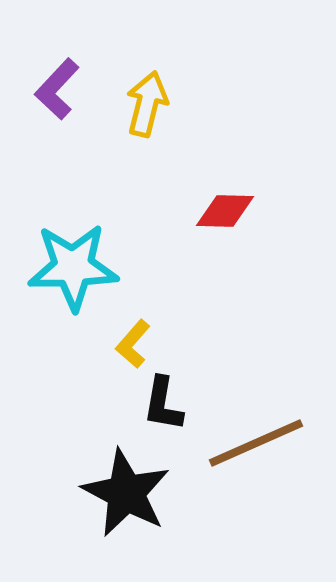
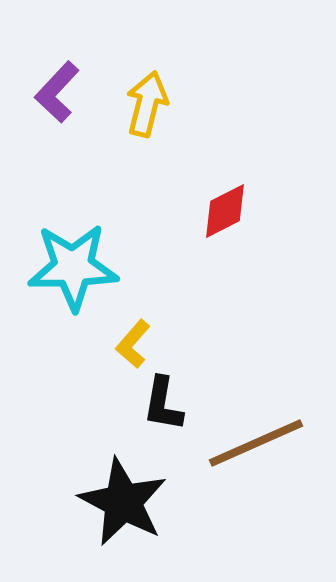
purple L-shape: moved 3 px down
red diamond: rotated 28 degrees counterclockwise
black star: moved 3 px left, 9 px down
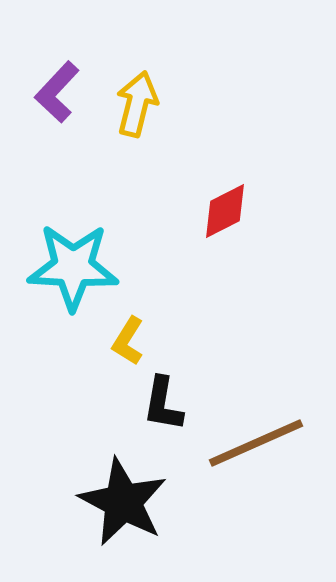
yellow arrow: moved 10 px left
cyan star: rotated 4 degrees clockwise
yellow L-shape: moved 5 px left, 3 px up; rotated 9 degrees counterclockwise
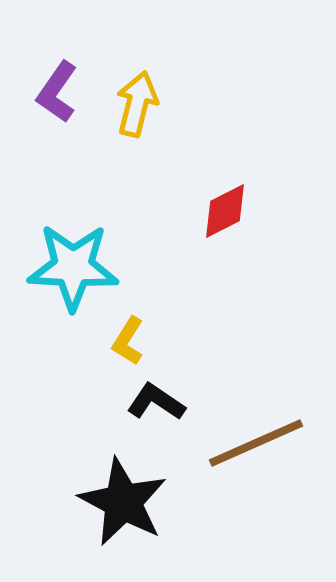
purple L-shape: rotated 8 degrees counterclockwise
black L-shape: moved 7 px left, 2 px up; rotated 114 degrees clockwise
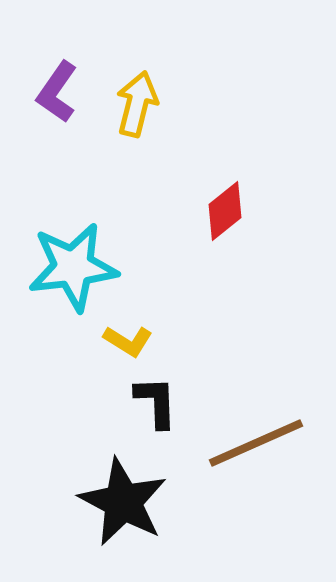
red diamond: rotated 12 degrees counterclockwise
cyan star: rotated 10 degrees counterclockwise
yellow L-shape: rotated 90 degrees counterclockwise
black L-shape: rotated 54 degrees clockwise
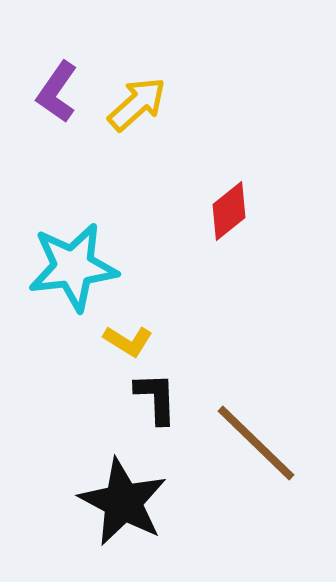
yellow arrow: rotated 34 degrees clockwise
red diamond: moved 4 px right
black L-shape: moved 4 px up
brown line: rotated 68 degrees clockwise
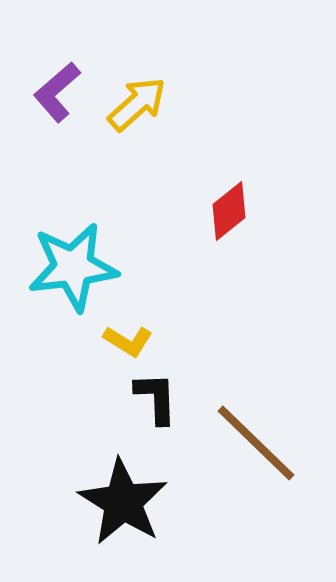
purple L-shape: rotated 14 degrees clockwise
black star: rotated 4 degrees clockwise
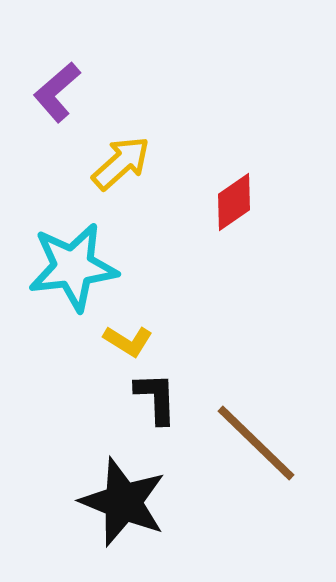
yellow arrow: moved 16 px left, 59 px down
red diamond: moved 5 px right, 9 px up; rotated 4 degrees clockwise
black star: rotated 10 degrees counterclockwise
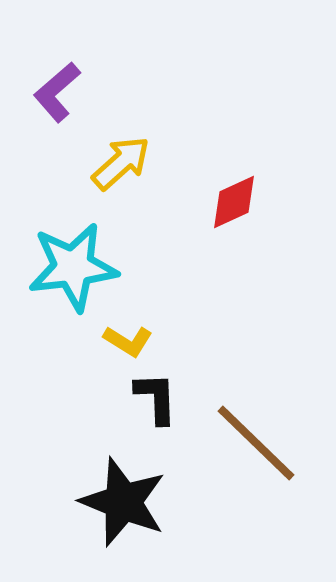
red diamond: rotated 10 degrees clockwise
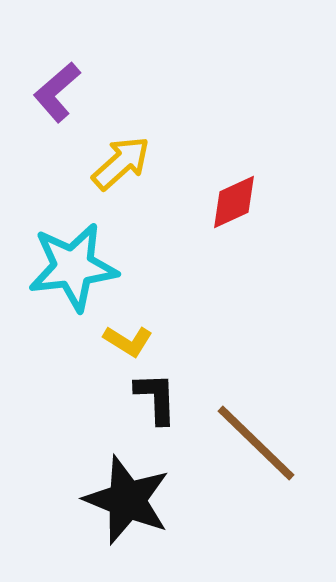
black star: moved 4 px right, 2 px up
